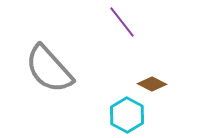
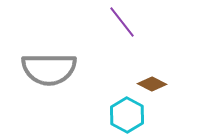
gray semicircle: rotated 48 degrees counterclockwise
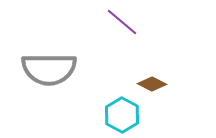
purple line: rotated 12 degrees counterclockwise
cyan hexagon: moved 5 px left
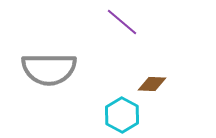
brown diamond: rotated 24 degrees counterclockwise
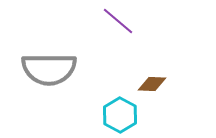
purple line: moved 4 px left, 1 px up
cyan hexagon: moved 2 px left
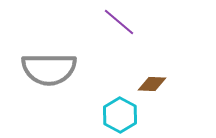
purple line: moved 1 px right, 1 px down
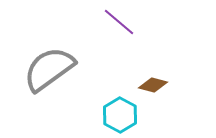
gray semicircle: rotated 144 degrees clockwise
brown diamond: moved 1 px right, 1 px down; rotated 12 degrees clockwise
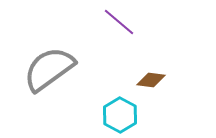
brown diamond: moved 2 px left, 5 px up; rotated 8 degrees counterclockwise
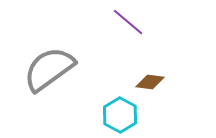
purple line: moved 9 px right
brown diamond: moved 1 px left, 2 px down
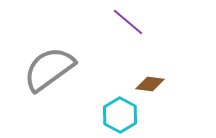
brown diamond: moved 2 px down
